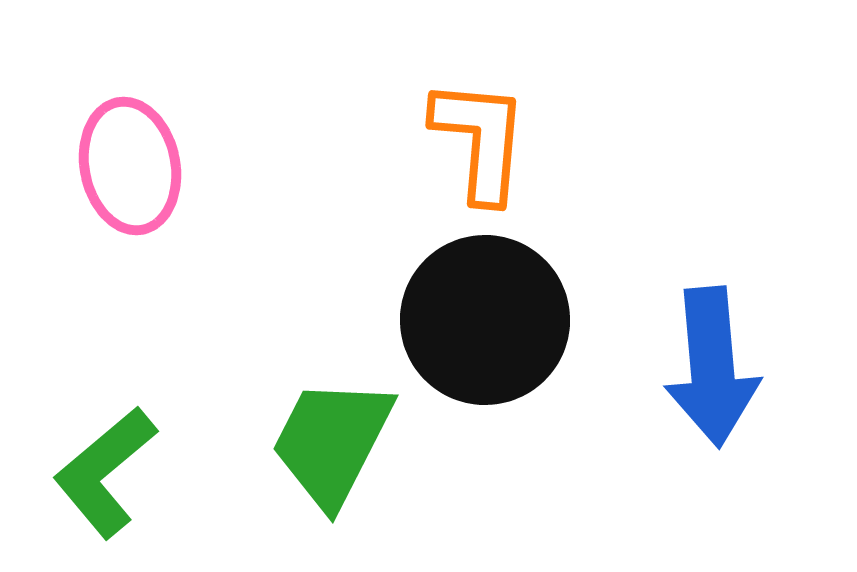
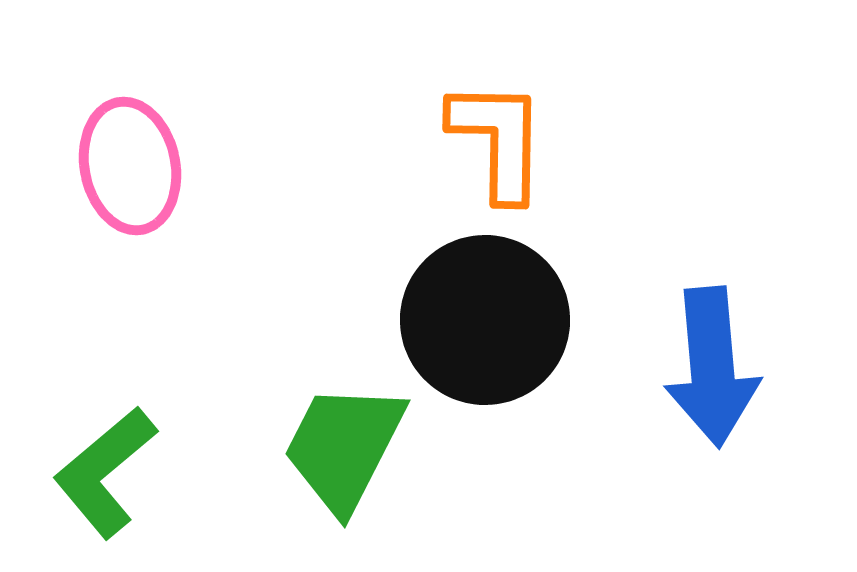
orange L-shape: moved 18 px right; rotated 4 degrees counterclockwise
green trapezoid: moved 12 px right, 5 px down
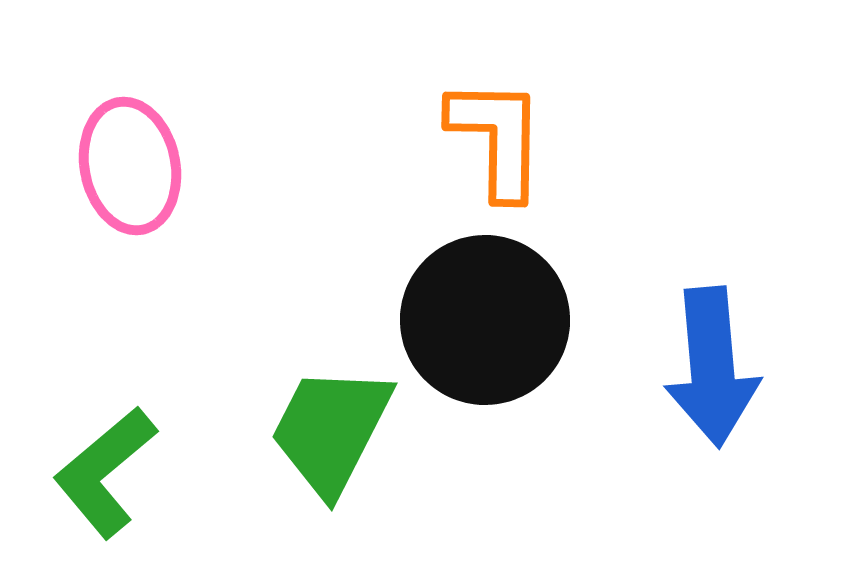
orange L-shape: moved 1 px left, 2 px up
green trapezoid: moved 13 px left, 17 px up
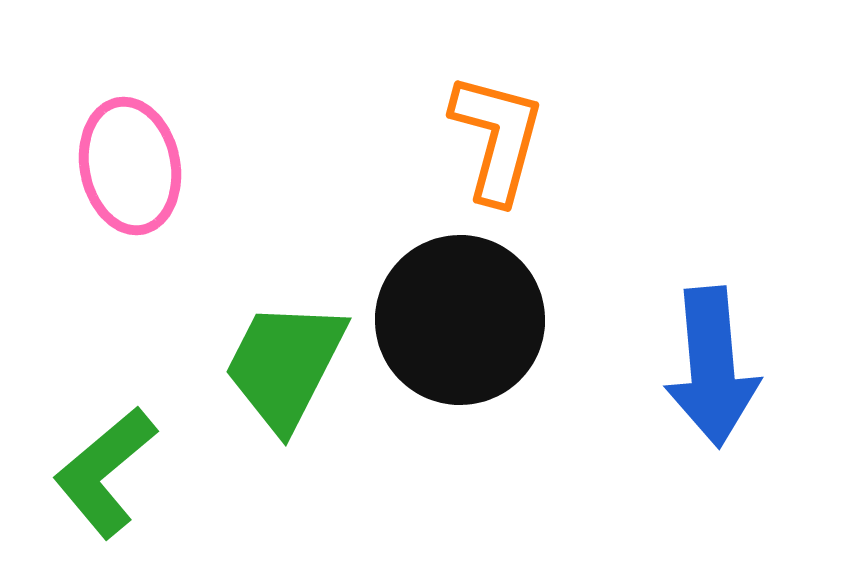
orange L-shape: rotated 14 degrees clockwise
black circle: moved 25 px left
green trapezoid: moved 46 px left, 65 px up
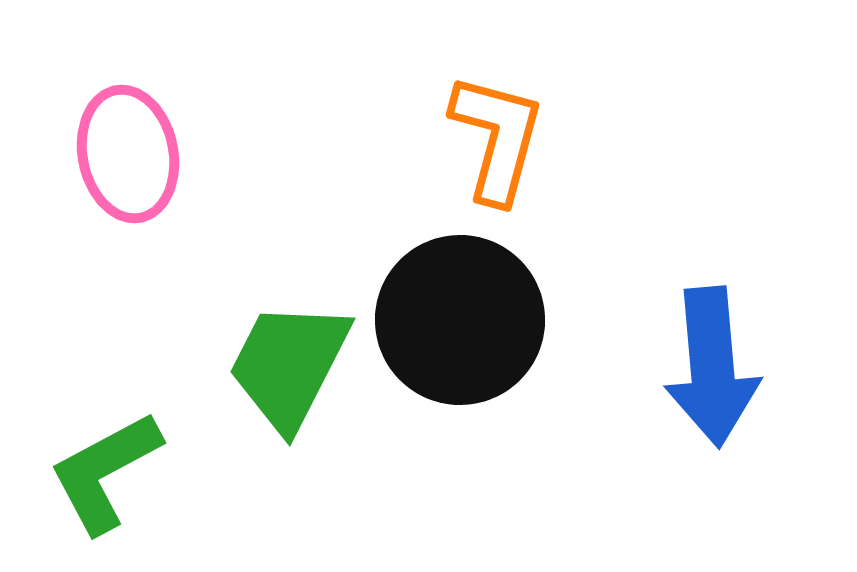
pink ellipse: moved 2 px left, 12 px up
green trapezoid: moved 4 px right
green L-shape: rotated 12 degrees clockwise
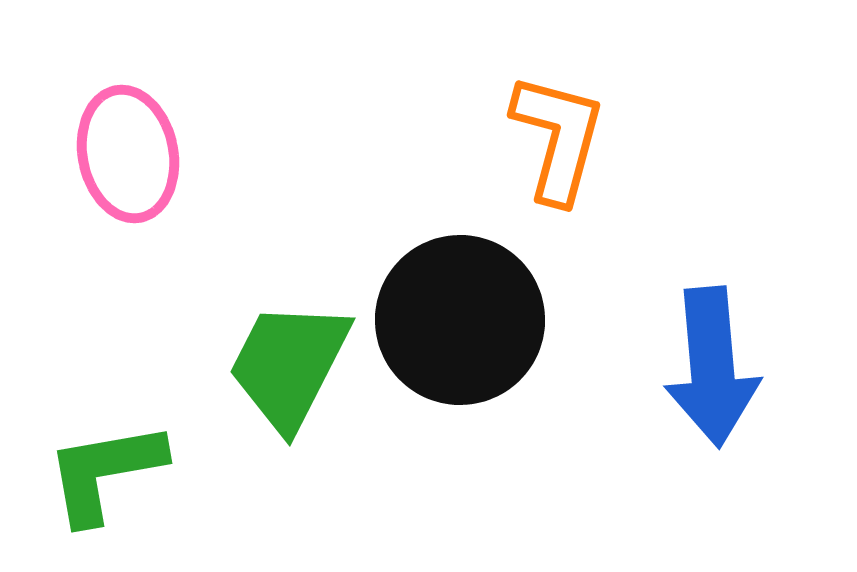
orange L-shape: moved 61 px right
green L-shape: rotated 18 degrees clockwise
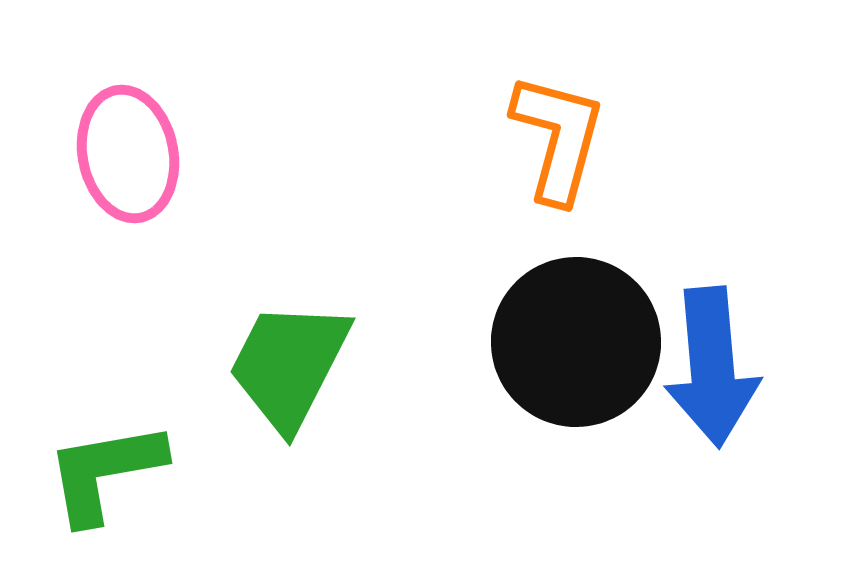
black circle: moved 116 px right, 22 px down
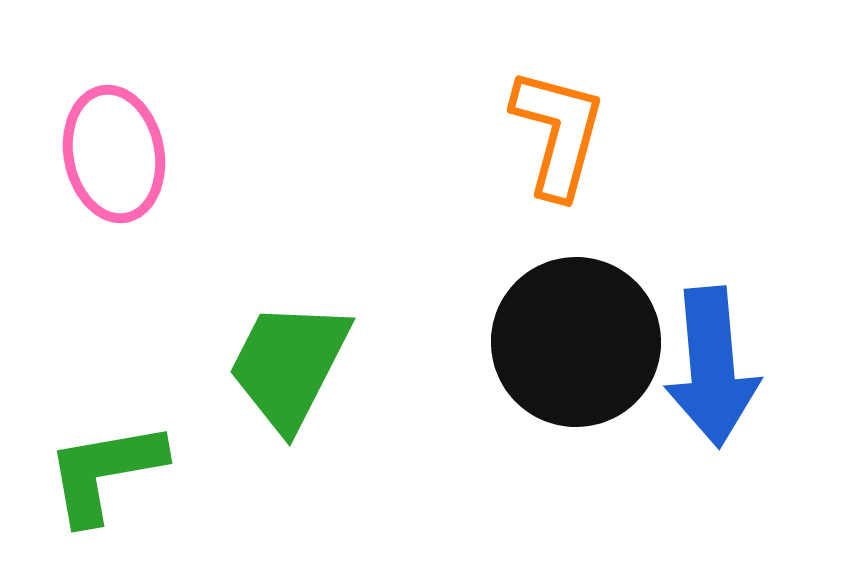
orange L-shape: moved 5 px up
pink ellipse: moved 14 px left
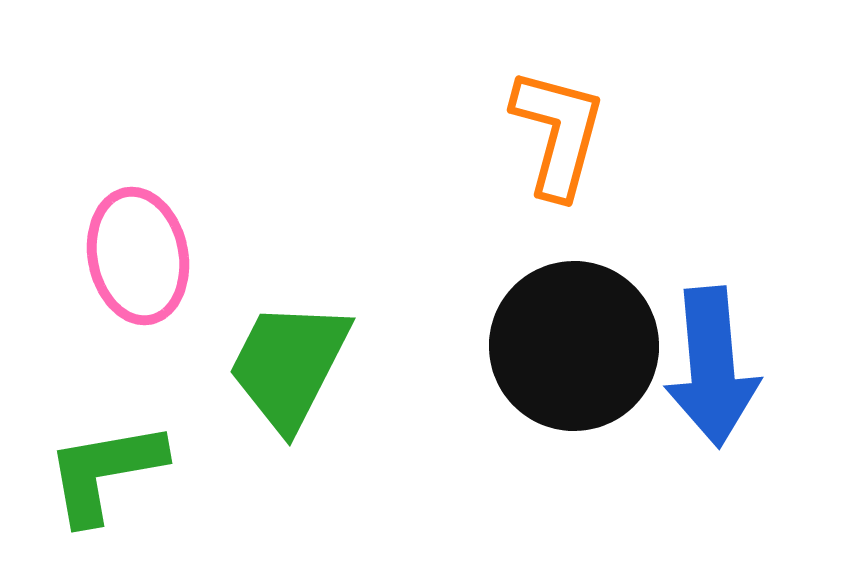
pink ellipse: moved 24 px right, 102 px down
black circle: moved 2 px left, 4 px down
